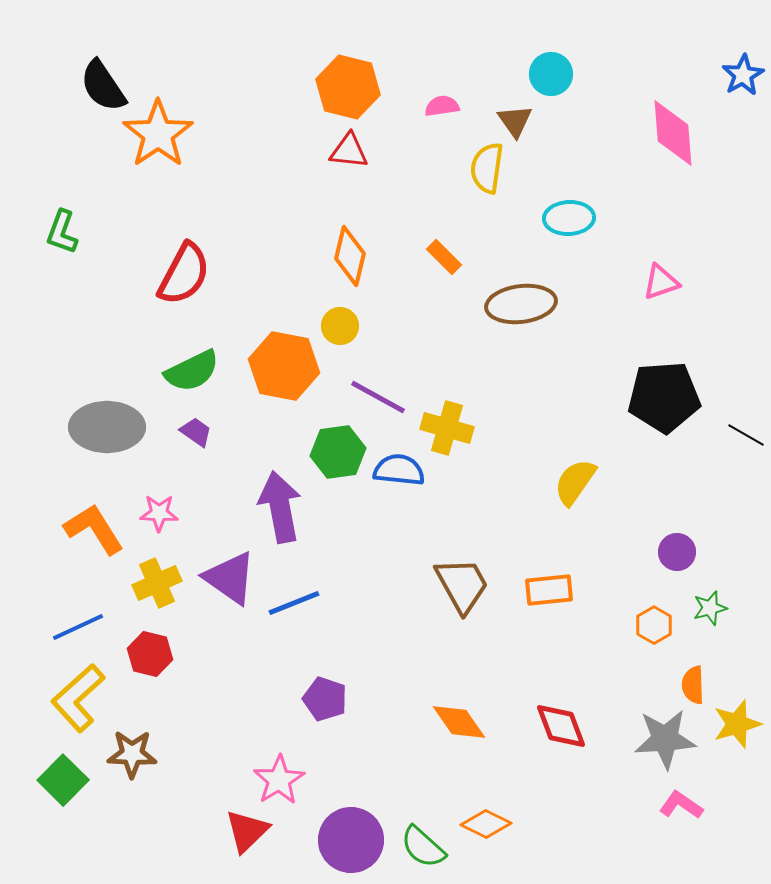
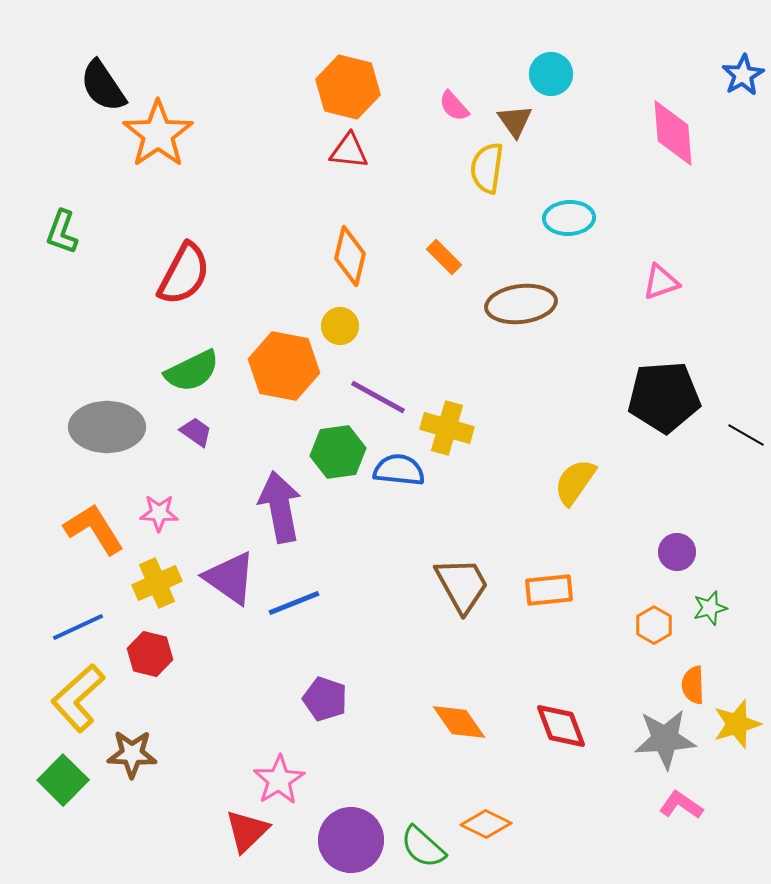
pink semicircle at (442, 106): moved 12 px right; rotated 124 degrees counterclockwise
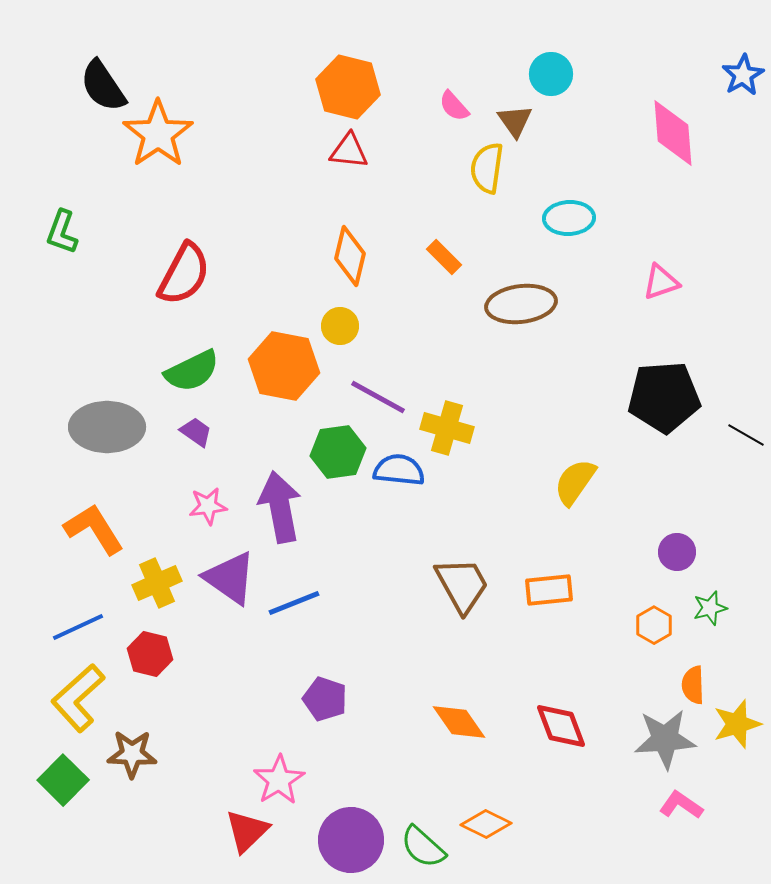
pink star at (159, 513): moved 49 px right, 7 px up; rotated 9 degrees counterclockwise
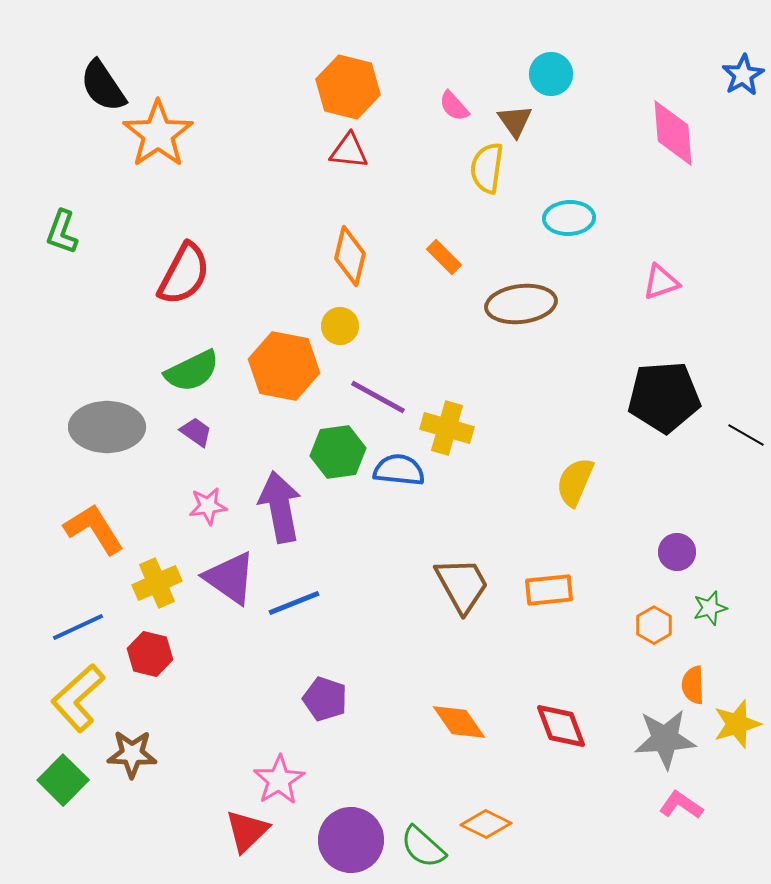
yellow semicircle at (575, 482): rotated 12 degrees counterclockwise
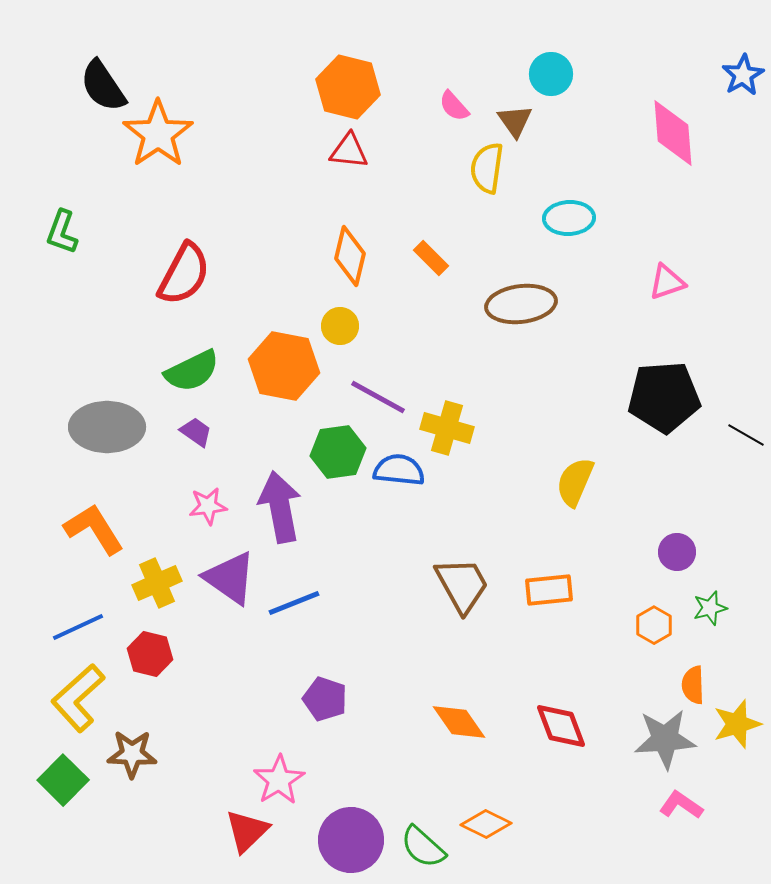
orange rectangle at (444, 257): moved 13 px left, 1 px down
pink triangle at (661, 282): moved 6 px right
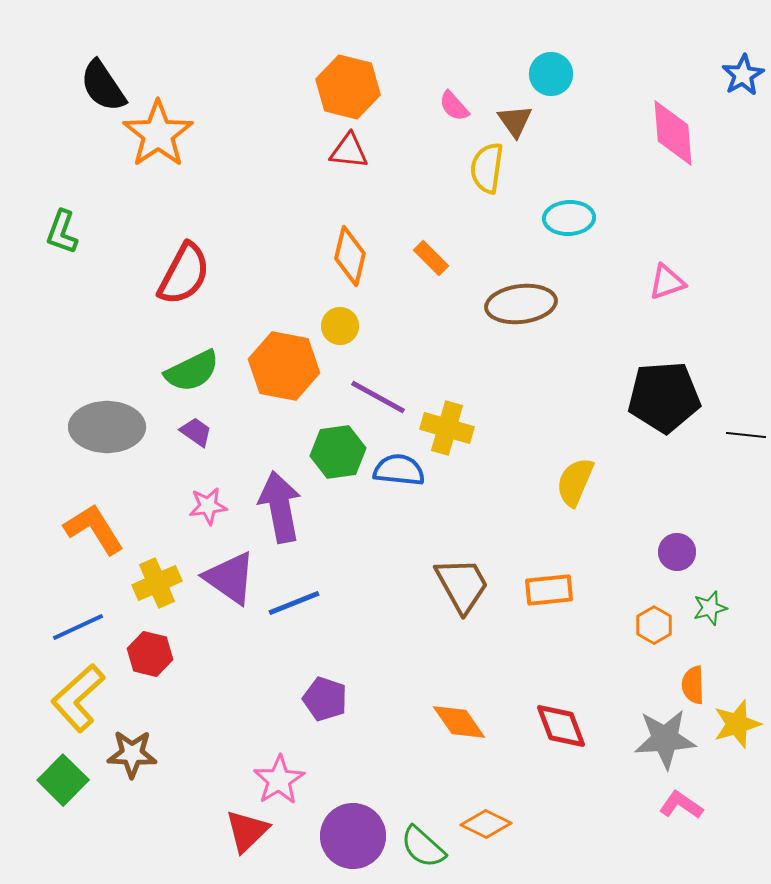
black line at (746, 435): rotated 24 degrees counterclockwise
purple circle at (351, 840): moved 2 px right, 4 px up
